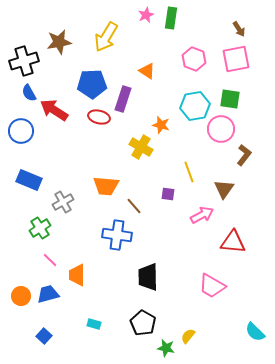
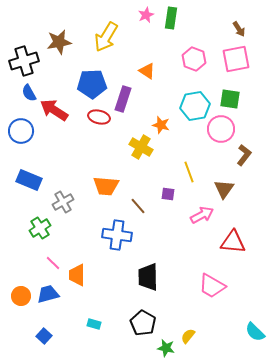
brown line at (134, 206): moved 4 px right
pink line at (50, 260): moved 3 px right, 3 px down
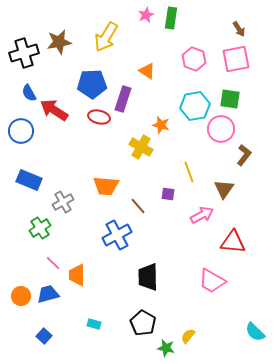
black cross at (24, 61): moved 8 px up
blue cross at (117, 235): rotated 36 degrees counterclockwise
pink trapezoid at (212, 286): moved 5 px up
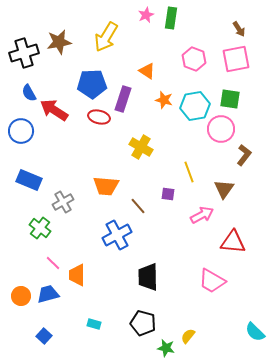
orange star at (161, 125): moved 3 px right, 25 px up
green cross at (40, 228): rotated 20 degrees counterclockwise
black pentagon at (143, 323): rotated 15 degrees counterclockwise
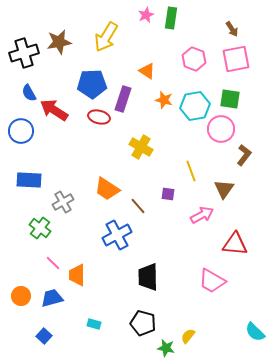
brown arrow at (239, 29): moved 7 px left
yellow line at (189, 172): moved 2 px right, 1 px up
blue rectangle at (29, 180): rotated 20 degrees counterclockwise
orange trapezoid at (106, 186): moved 1 px right, 3 px down; rotated 28 degrees clockwise
red triangle at (233, 242): moved 2 px right, 2 px down
blue trapezoid at (48, 294): moved 4 px right, 4 px down
